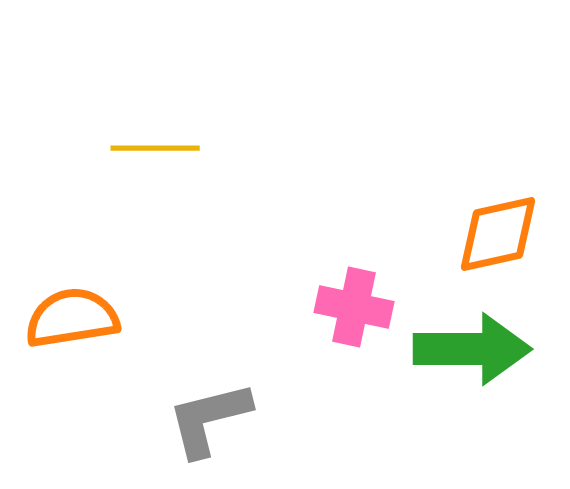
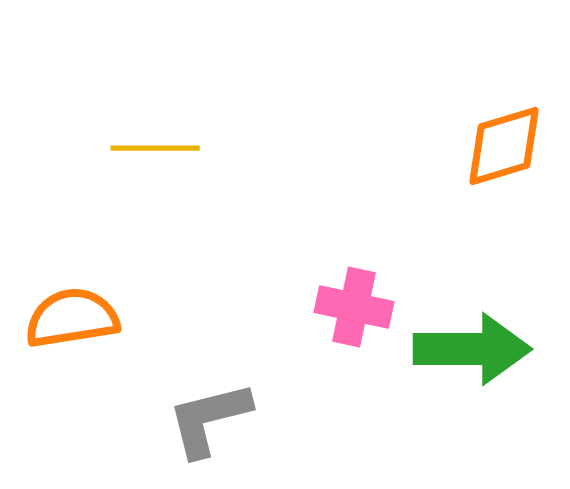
orange diamond: moved 6 px right, 88 px up; rotated 4 degrees counterclockwise
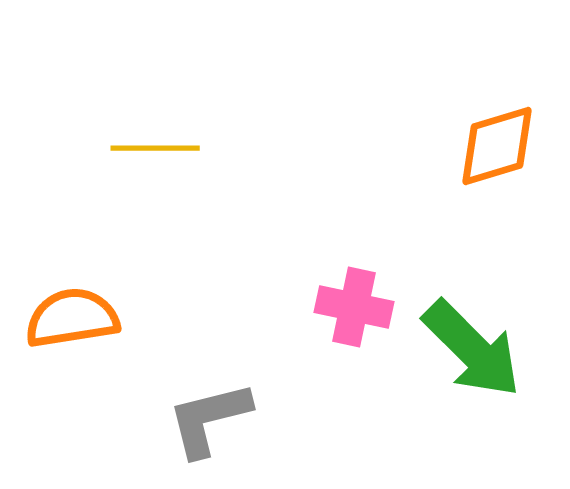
orange diamond: moved 7 px left
green arrow: rotated 45 degrees clockwise
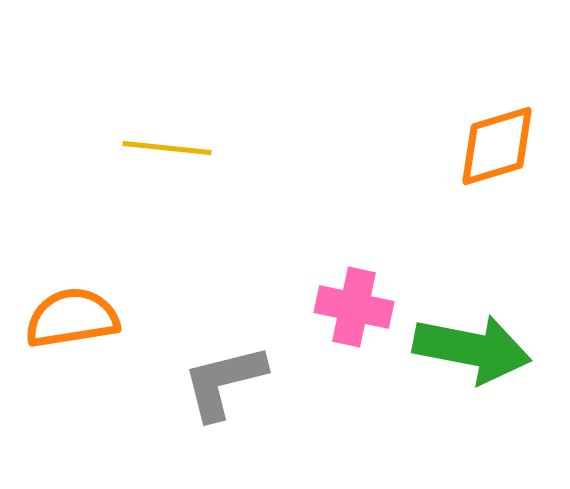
yellow line: moved 12 px right; rotated 6 degrees clockwise
green arrow: rotated 34 degrees counterclockwise
gray L-shape: moved 15 px right, 37 px up
